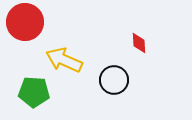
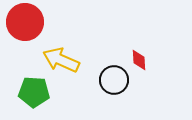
red diamond: moved 17 px down
yellow arrow: moved 3 px left
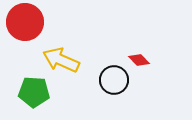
red diamond: rotated 40 degrees counterclockwise
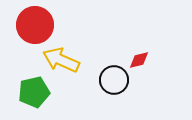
red circle: moved 10 px right, 3 px down
red diamond: rotated 60 degrees counterclockwise
green pentagon: rotated 16 degrees counterclockwise
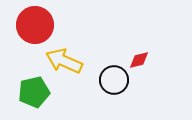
yellow arrow: moved 3 px right, 1 px down
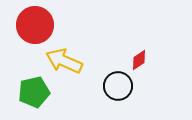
red diamond: rotated 20 degrees counterclockwise
black circle: moved 4 px right, 6 px down
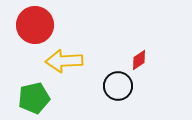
yellow arrow: rotated 27 degrees counterclockwise
green pentagon: moved 6 px down
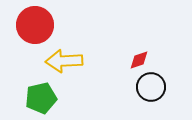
red diamond: rotated 15 degrees clockwise
black circle: moved 33 px right, 1 px down
green pentagon: moved 7 px right
